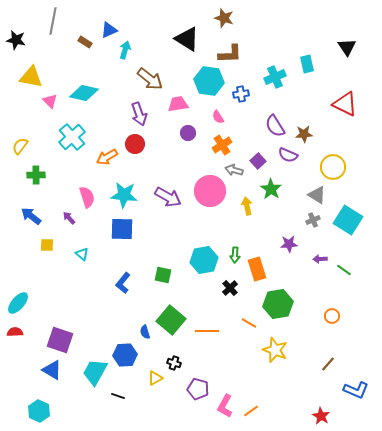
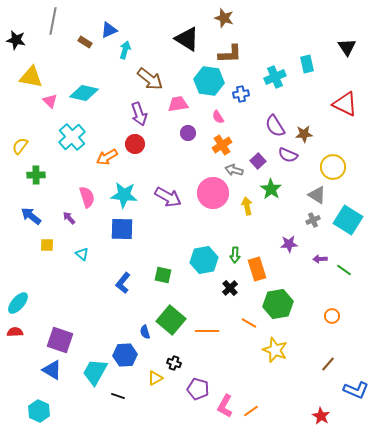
pink circle at (210, 191): moved 3 px right, 2 px down
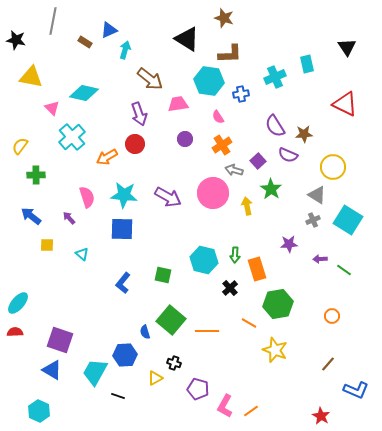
pink triangle at (50, 101): moved 2 px right, 7 px down
purple circle at (188, 133): moved 3 px left, 6 px down
cyan hexagon at (204, 260): rotated 24 degrees clockwise
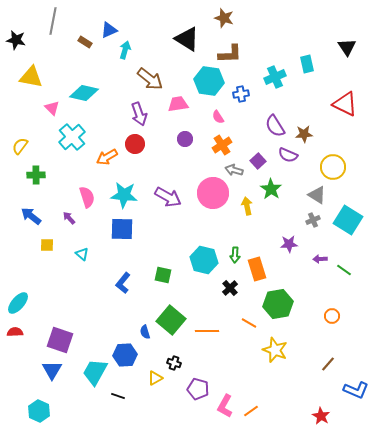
blue triangle at (52, 370): rotated 30 degrees clockwise
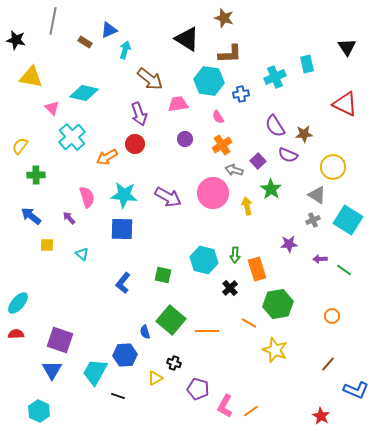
red semicircle at (15, 332): moved 1 px right, 2 px down
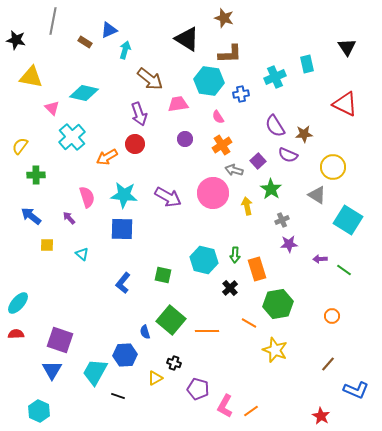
gray cross at (313, 220): moved 31 px left
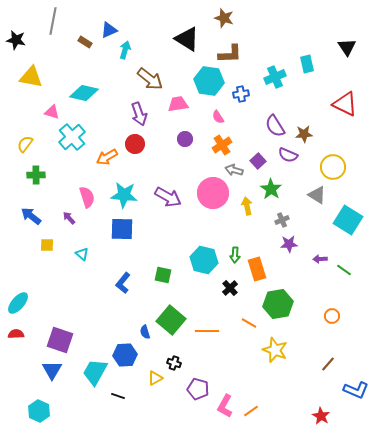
pink triangle at (52, 108): moved 4 px down; rotated 28 degrees counterclockwise
yellow semicircle at (20, 146): moved 5 px right, 2 px up
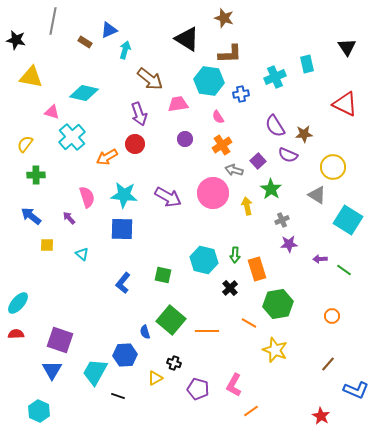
pink L-shape at (225, 406): moved 9 px right, 21 px up
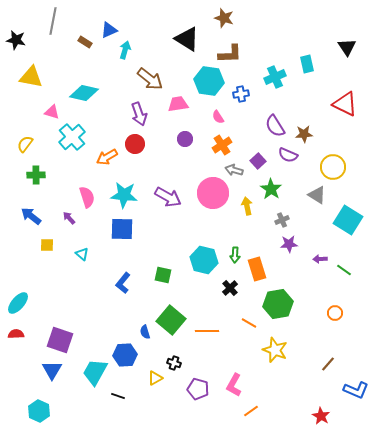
orange circle at (332, 316): moved 3 px right, 3 px up
